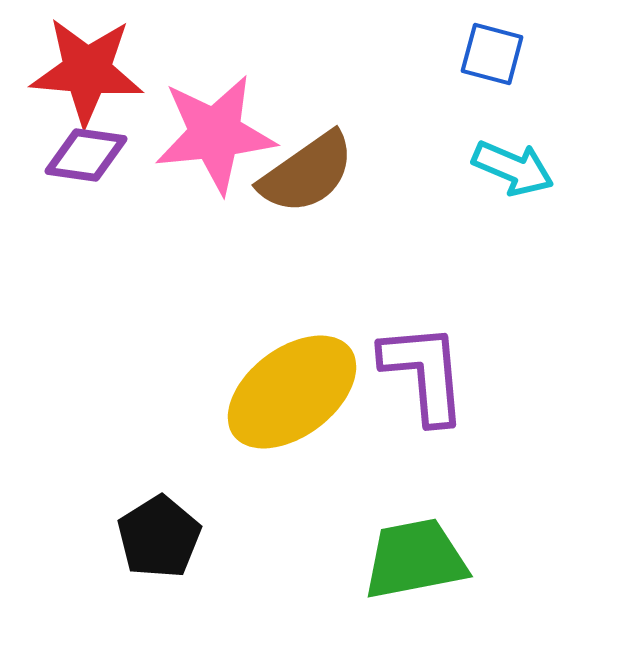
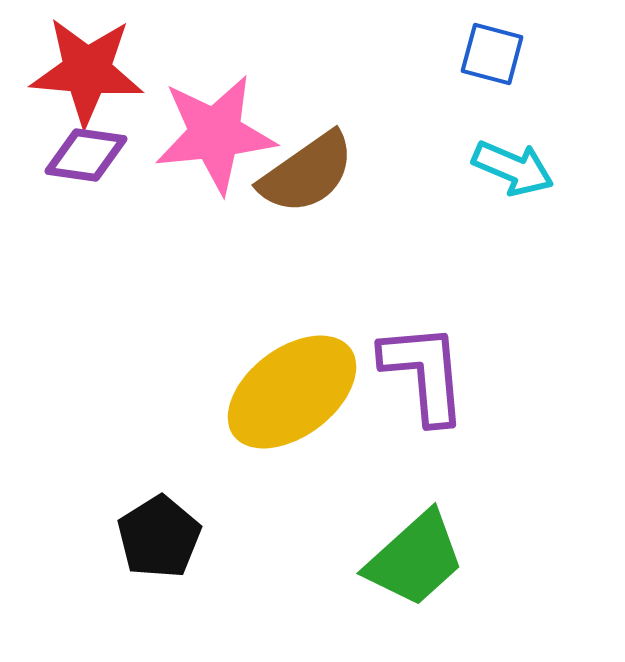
green trapezoid: rotated 149 degrees clockwise
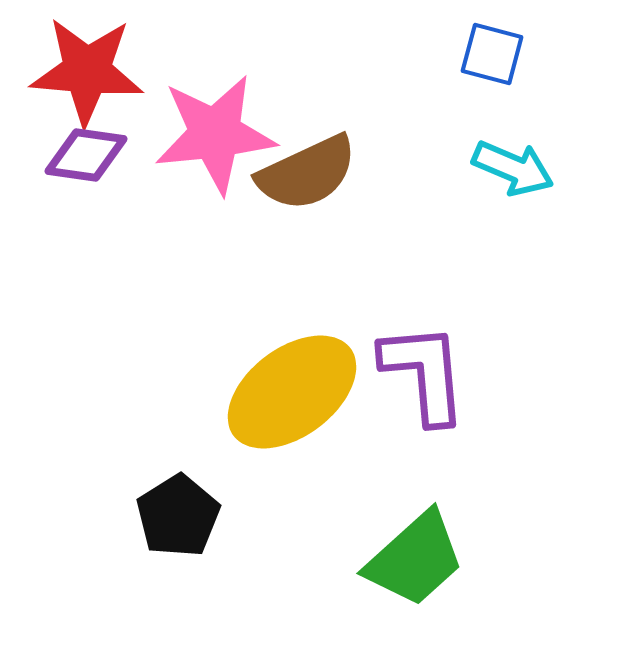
brown semicircle: rotated 10 degrees clockwise
black pentagon: moved 19 px right, 21 px up
